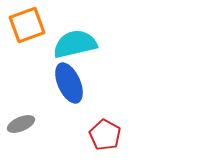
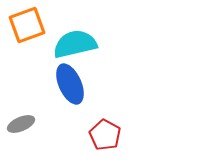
blue ellipse: moved 1 px right, 1 px down
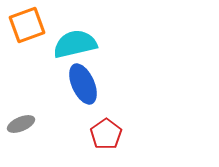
blue ellipse: moved 13 px right
red pentagon: moved 1 px right, 1 px up; rotated 8 degrees clockwise
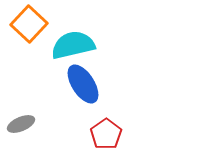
orange square: moved 2 px right, 1 px up; rotated 27 degrees counterclockwise
cyan semicircle: moved 2 px left, 1 px down
blue ellipse: rotated 9 degrees counterclockwise
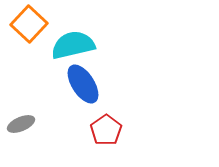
red pentagon: moved 4 px up
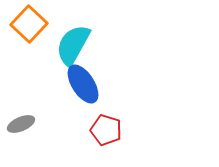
cyan semicircle: rotated 48 degrees counterclockwise
red pentagon: rotated 20 degrees counterclockwise
